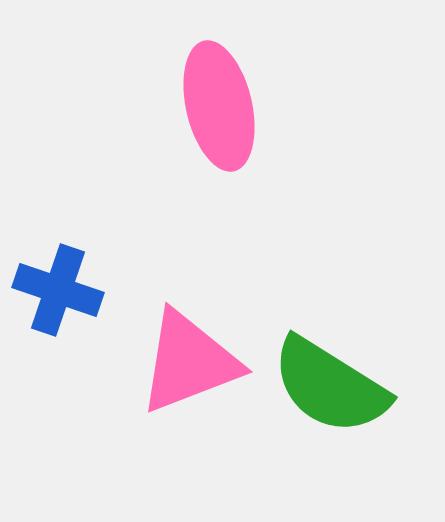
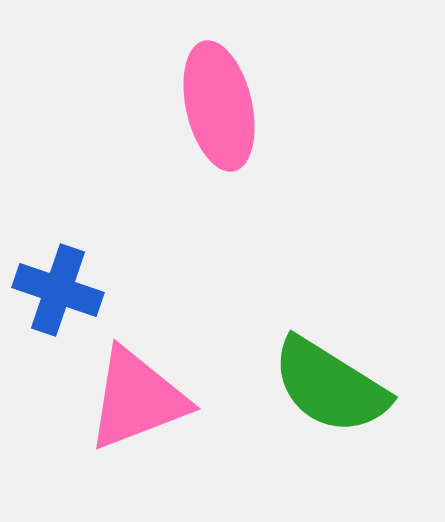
pink triangle: moved 52 px left, 37 px down
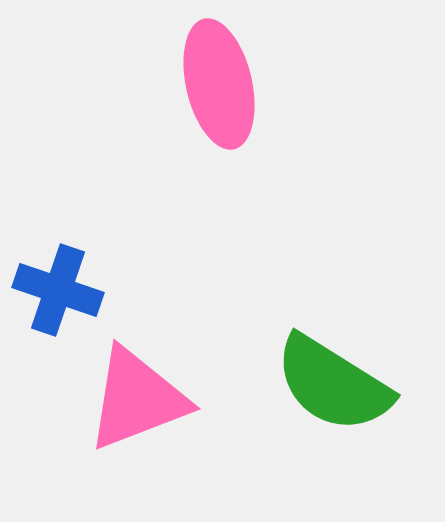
pink ellipse: moved 22 px up
green semicircle: moved 3 px right, 2 px up
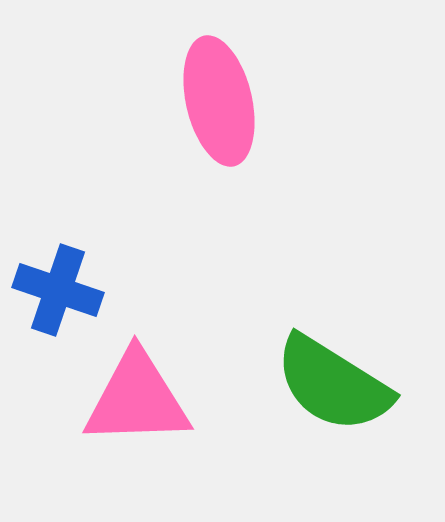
pink ellipse: moved 17 px down
pink triangle: rotated 19 degrees clockwise
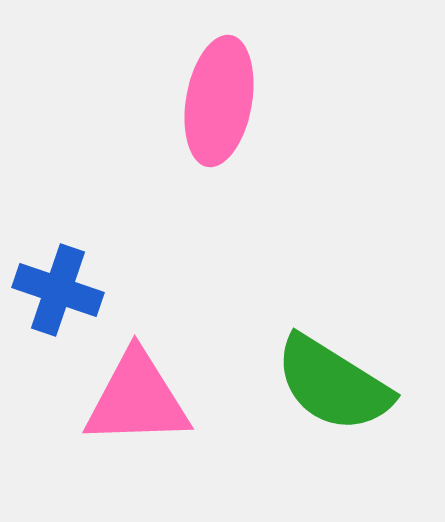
pink ellipse: rotated 23 degrees clockwise
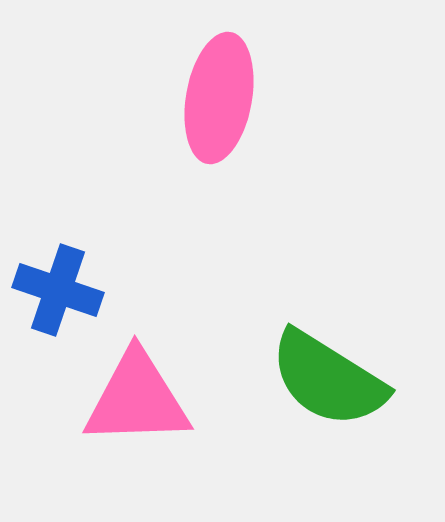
pink ellipse: moved 3 px up
green semicircle: moved 5 px left, 5 px up
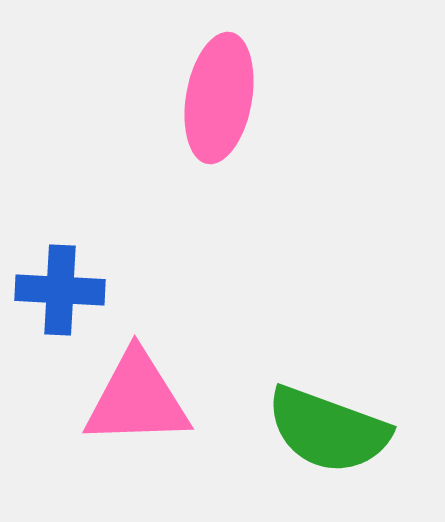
blue cross: moved 2 px right; rotated 16 degrees counterclockwise
green semicircle: moved 51 px down; rotated 12 degrees counterclockwise
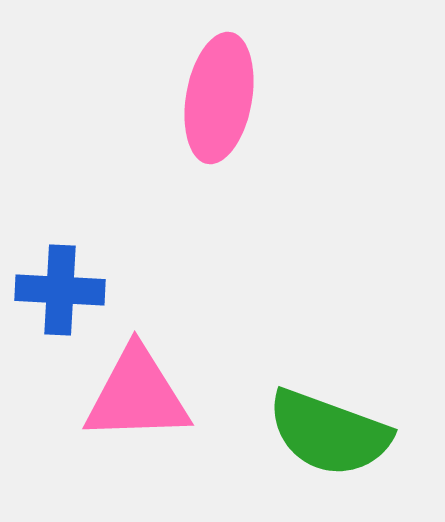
pink triangle: moved 4 px up
green semicircle: moved 1 px right, 3 px down
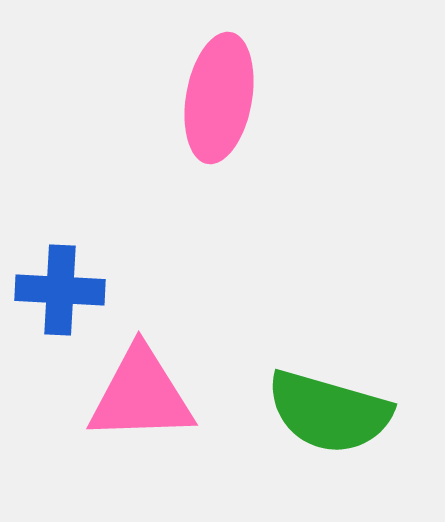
pink triangle: moved 4 px right
green semicircle: moved 21 px up; rotated 4 degrees counterclockwise
